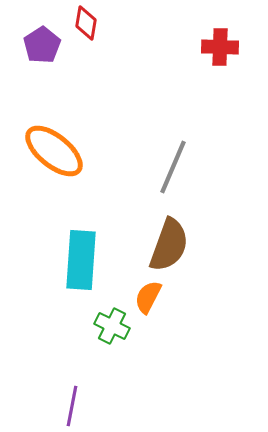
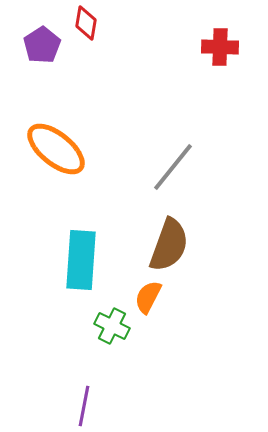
orange ellipse: moved 2 px right, 2 px up
gray line: rotated 16 degrees clockwise
purple line: moved 12 px right
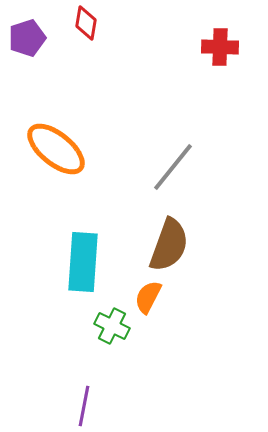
purple pentagon: moved 15 px left, 7 px up; rotated 15 degrees clockwise
cyan rectangle: moved 2 px right, 2 px down
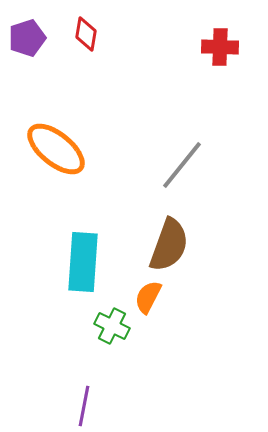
red diamond: moved 11 px down
gray line: moved 9 px right, 2 px up
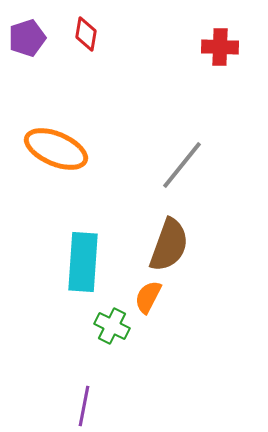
orange ellipse: rotated 16 degrees counterclockwise
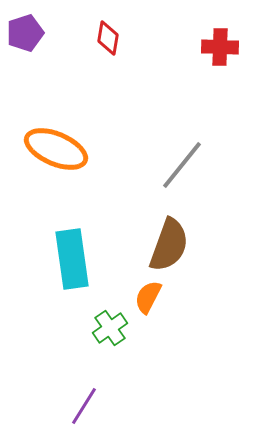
red diamond: moved 22 px right, 4 px down
purple pentagon: moved 2 px left, 5 px up
cyan rectangle: moved 11 px left, 3 px up; rotated 12 degrees counterclockwise
green cross: moved 2 px left, 2 px down; rotated 28 degrees clockwise
purple line: rotated 21 degrees clockwise
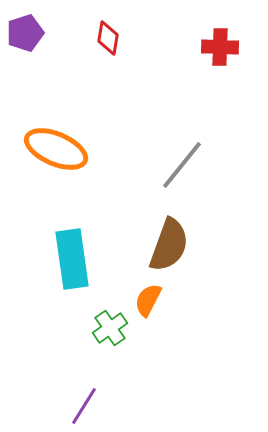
orange semicircle: moved 3 px down
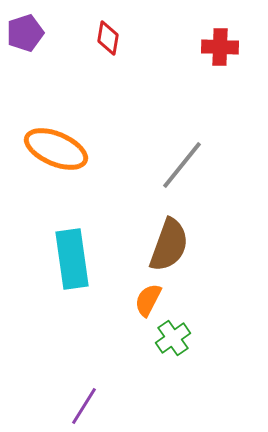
green cross: moved 63 px right, 10 px down
